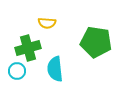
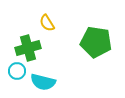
yellow semicircle: rotated 54 degrees clockwise
cyan semicircle: moved 12 px left, 13 px down; rotated 70 degrees counterclockwise
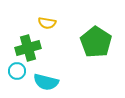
yellow semicircle: rotated 48 degrees counterclockwise
green pentagon: rotated 24 degrees clockwise
cyan semicircle: moved 3 px right
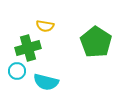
yellow semicircle: moved 2 px left, 3 px down
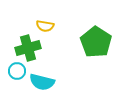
cyan semicircle: moved 4 px left
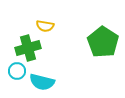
green pentagon: moved 7 px right
